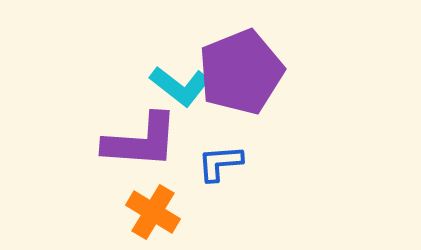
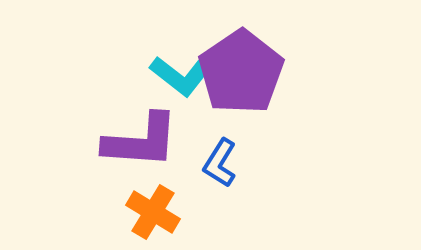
purple pentagon: rotated 12 degrees counterclockwise
cyan L-shape: moved 10 px up
blue L-shape: rotated 54 degrees counterclockwise
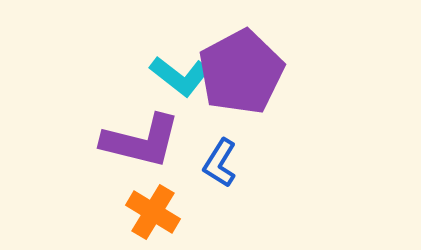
purple pentagon: rotated 6 degrees clockwise
purple L-shape: rotated 10 degrees clockwise
